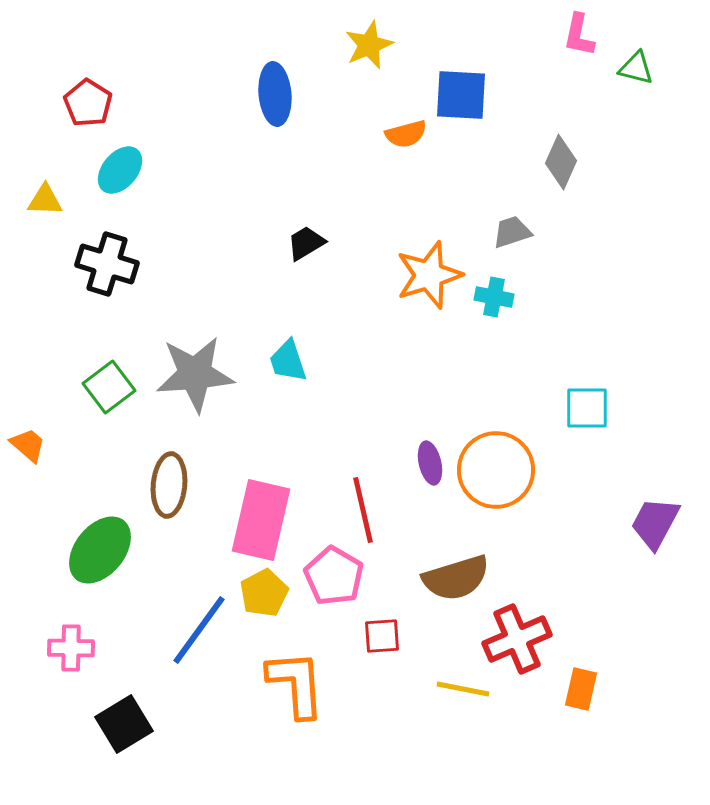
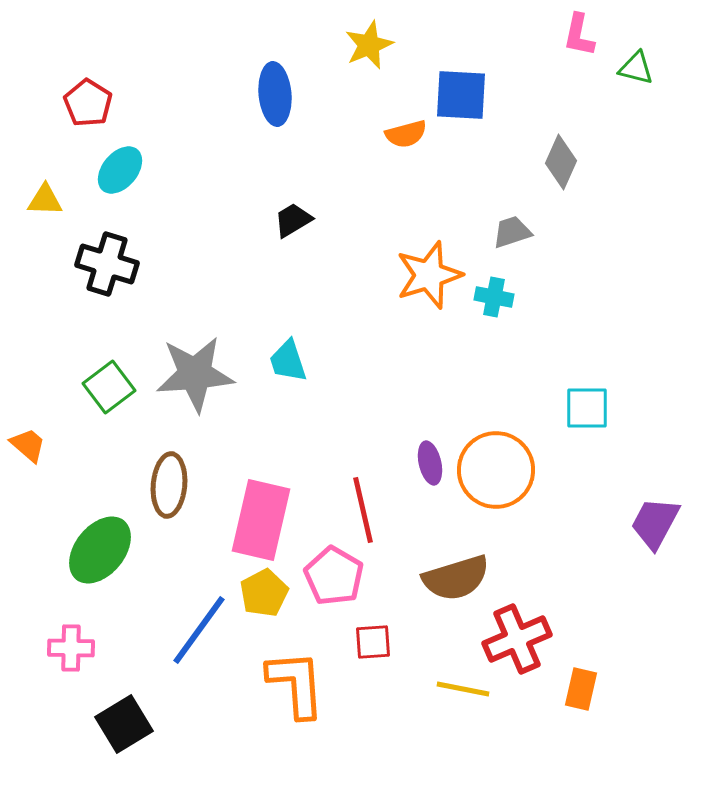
black trapezoid: moved 13 px left, 23 px up
red square: moved 9 px left, 6 px down
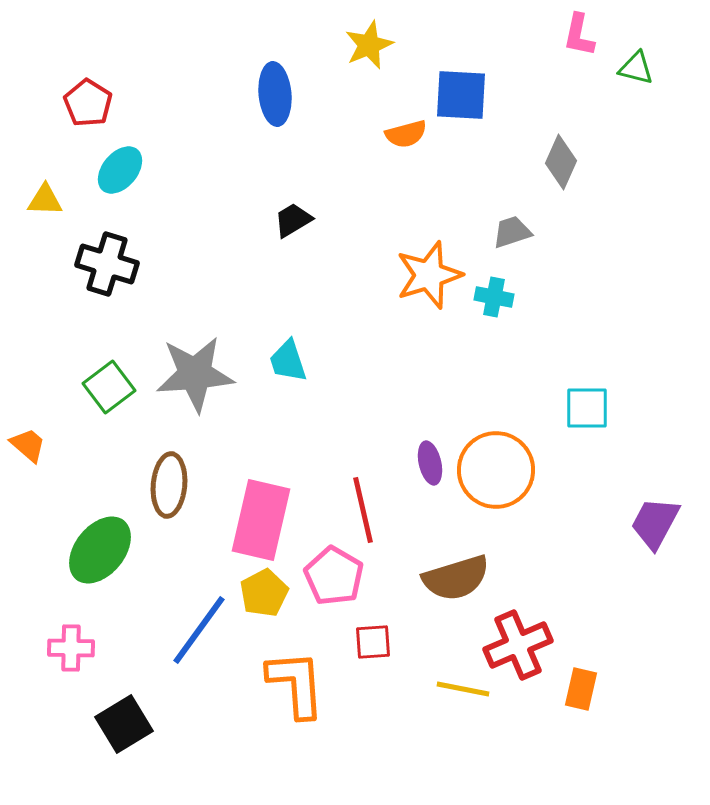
red cross: moved 1 px right, 6 px down
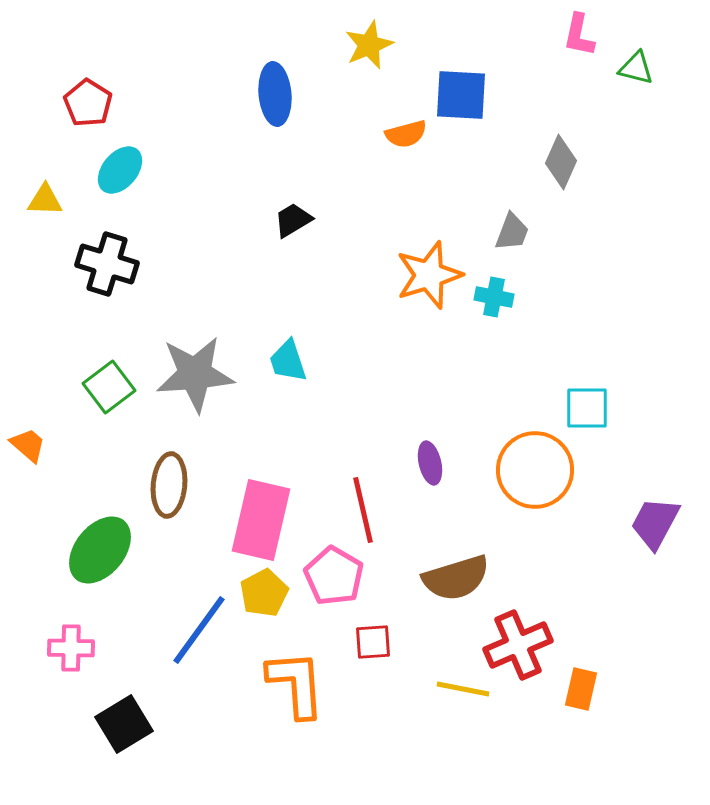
gray trapezoid: rotated 129 degrees clockwise
orange circle: moved 39 px right
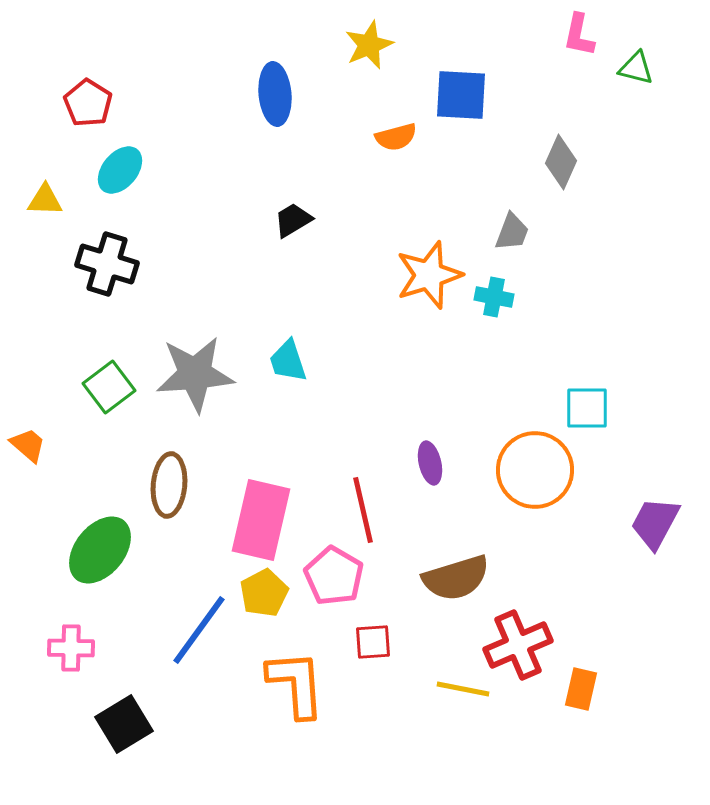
orange semicircle: moved 10 px left, 3 px down
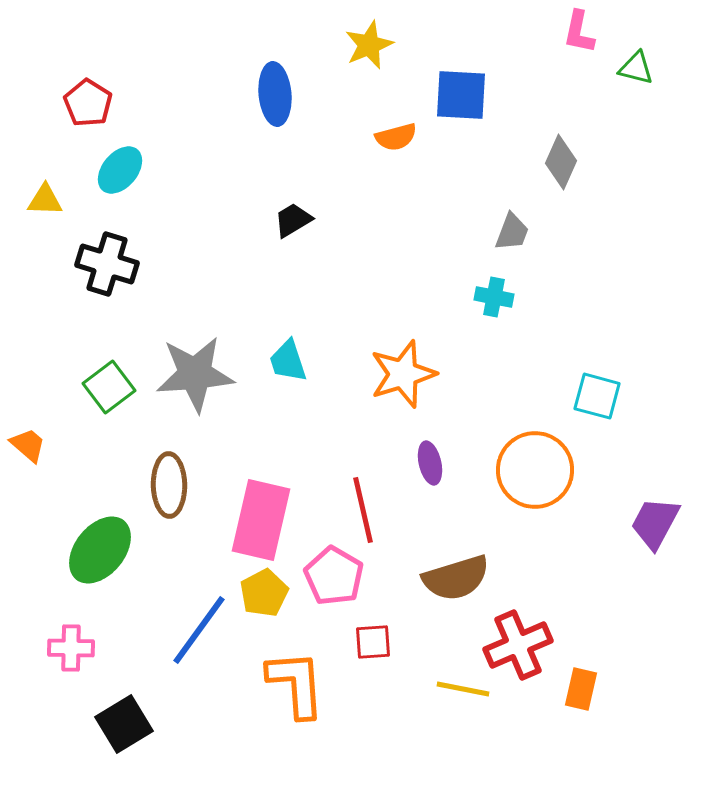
pink L-shape: moved 3 px up
orange star: moved 26 px left, 99 px down
cyan square: moved 10 px right, 12 px up; rotated 15 degrees clockwise
brown ellipse: rotated 6 degrees counterclockwise
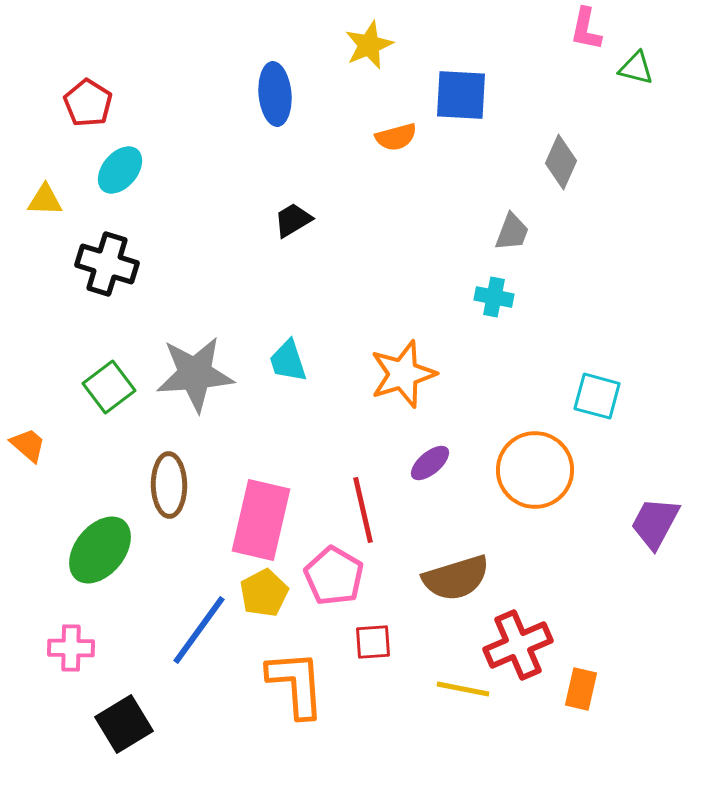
pink L-shape: moved 7 px right, 3 px up
purple ellipse: rotated 63 degrees clockwise
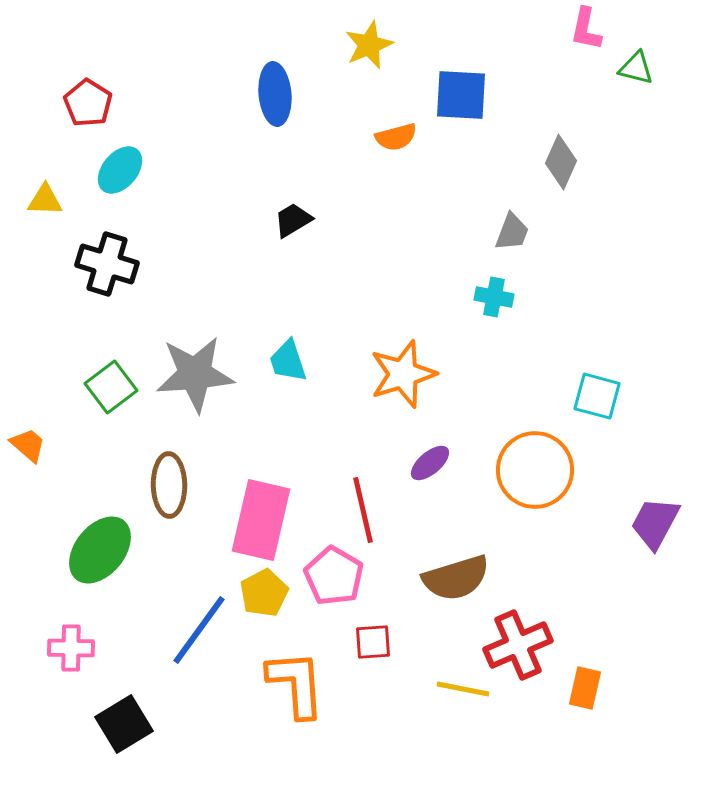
green square: moved 2 px right
orange rectangle: moved 4 px right, 1 px up
